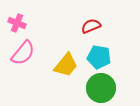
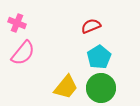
cyan pentagon: rotated 30 degrees clockwise
yellow trapezoid: moved 22 px down
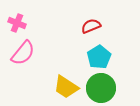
yellow trapezoid: rotated 84 degrees clockwise
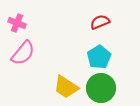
red semicircle: moved 9 px right, 4 px up
